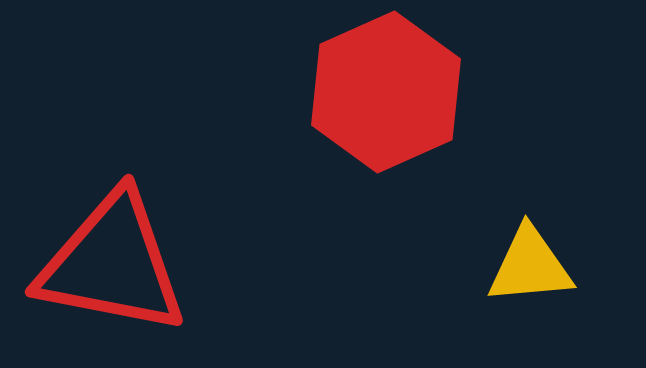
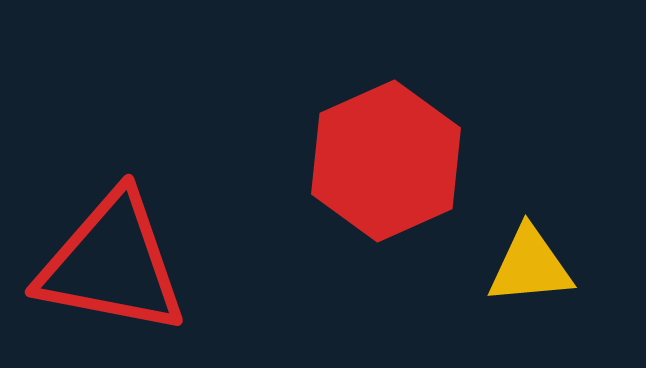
red hexagon: moved 69 px down
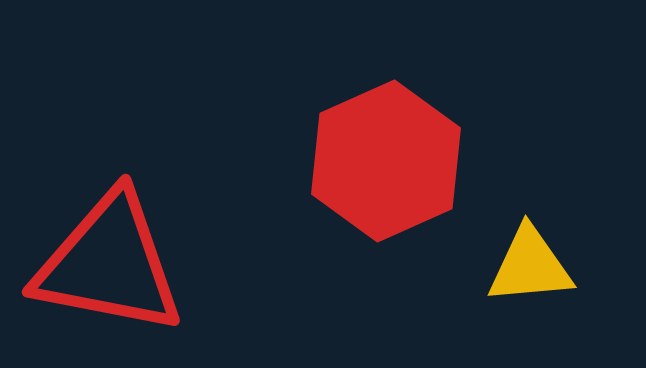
red triangle: moved 3 px left
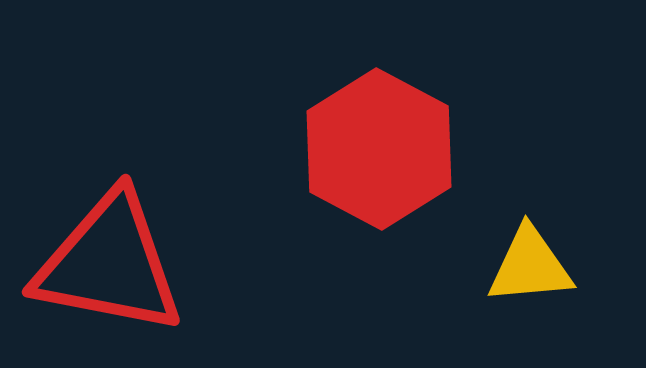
red hexagon: moved 7 px left, 12 px up; rotated 8 degrees counterclockwise
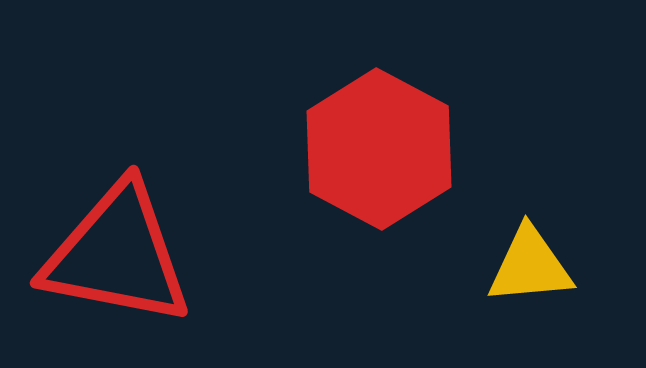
red triangle: moved 8 px right, 9 px up
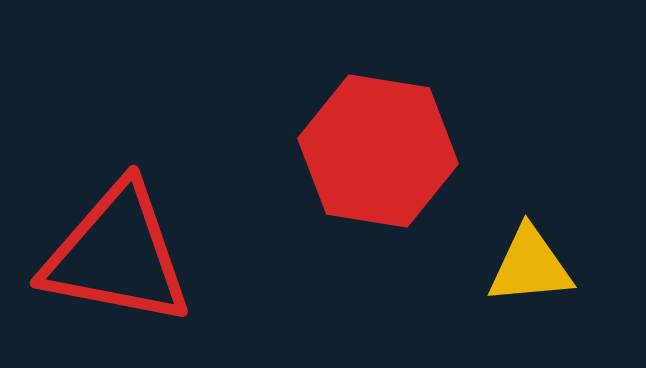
red hexagon: moved 1 px left, 2 px down; rotated 19 degrees counterclockwise
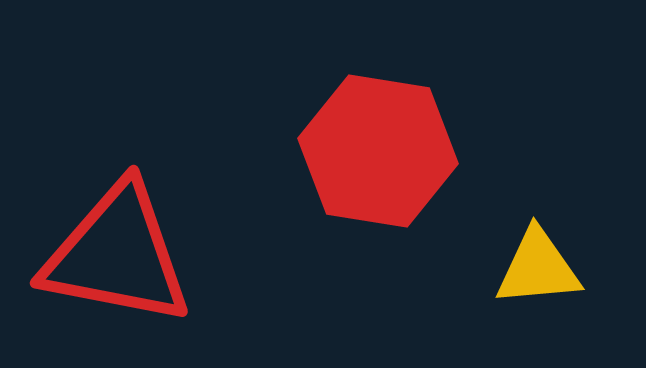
yellow triangle: moved 8 px right, 2 px down
